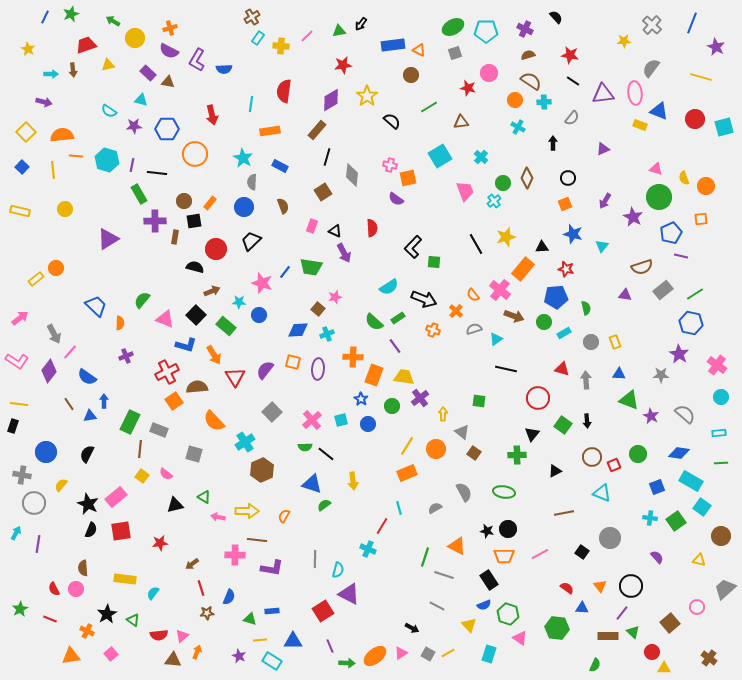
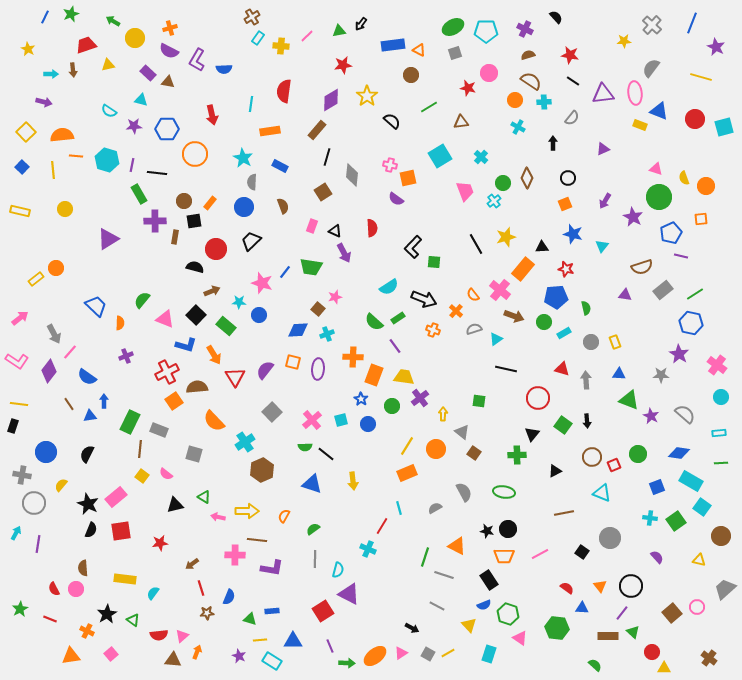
green semicircle at (324, 505): moved 11 px left, 24 px down
brown square at (670, 623): moved 2 px right, 10 px up
green semicircle at (595, 665): rotated 72 degrees counterclockwise
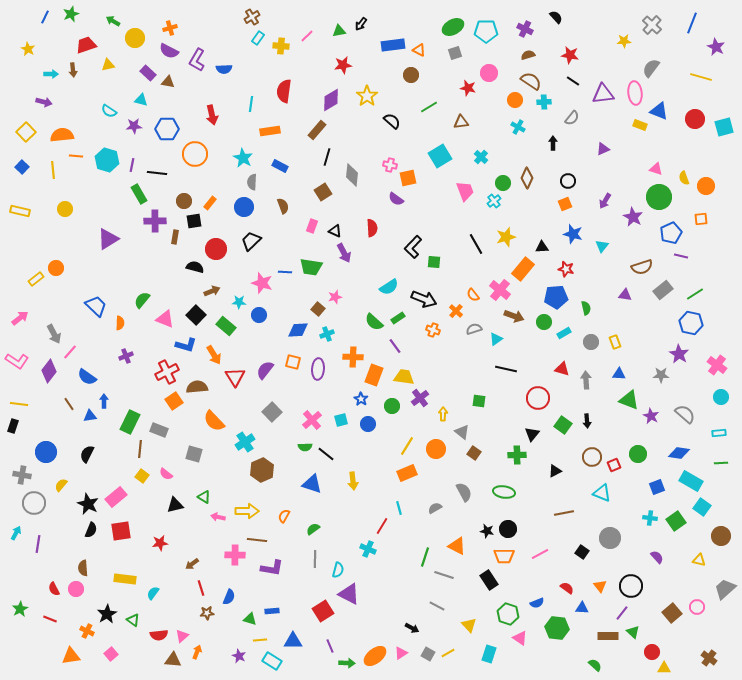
black circle at (568, 178): moved 3 px down
blue line at (285, 272): rotated 56 degrees clockwise
blue semicircle at (484, 605): moved 53 px right, 2 px up
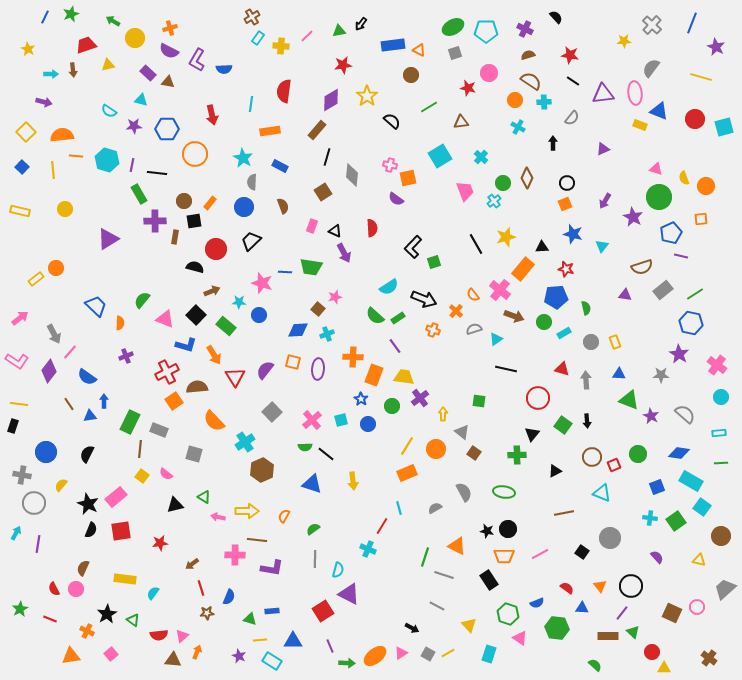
black circle at (568, 181): moved 1 px left, 2 px down
green square at (434, 262): rotated 24 degrees counterclockwise
green semicircle at (374, 322): moved 1 px right, 6 px up
brown semicircle at (83, 568): rotated 28 degrees clockwise
brown square at (672, 613): rotated 24 degrees counterclockwise
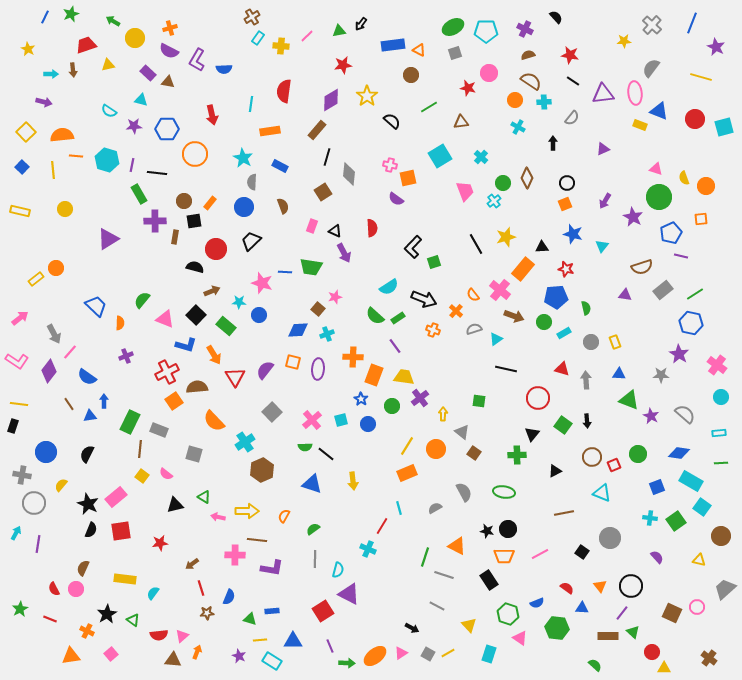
gray diamond at (352, 175): moved 3 px left, 1 px up
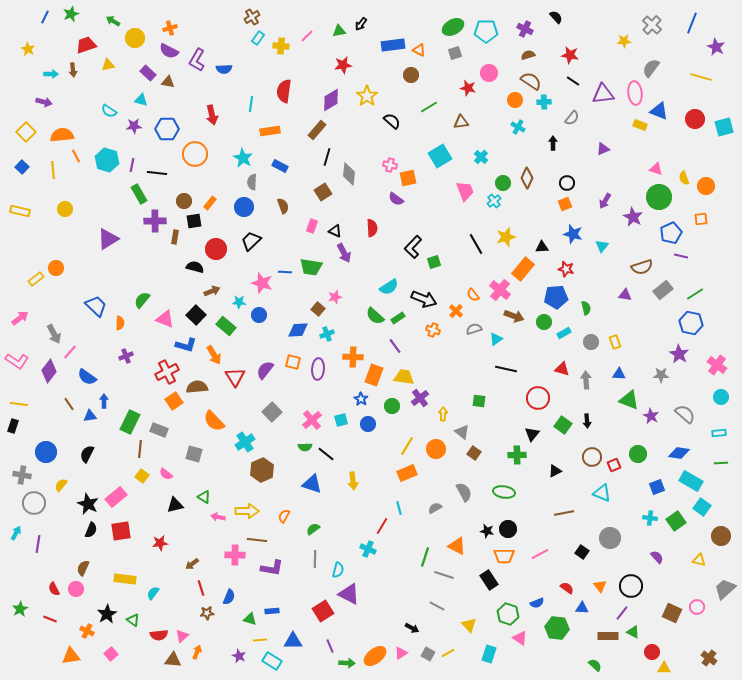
orange line at (76, 156): rotated 56 degrees clockwise
green triangle at (633, 632): rotated 16 degrees counterclockwise
